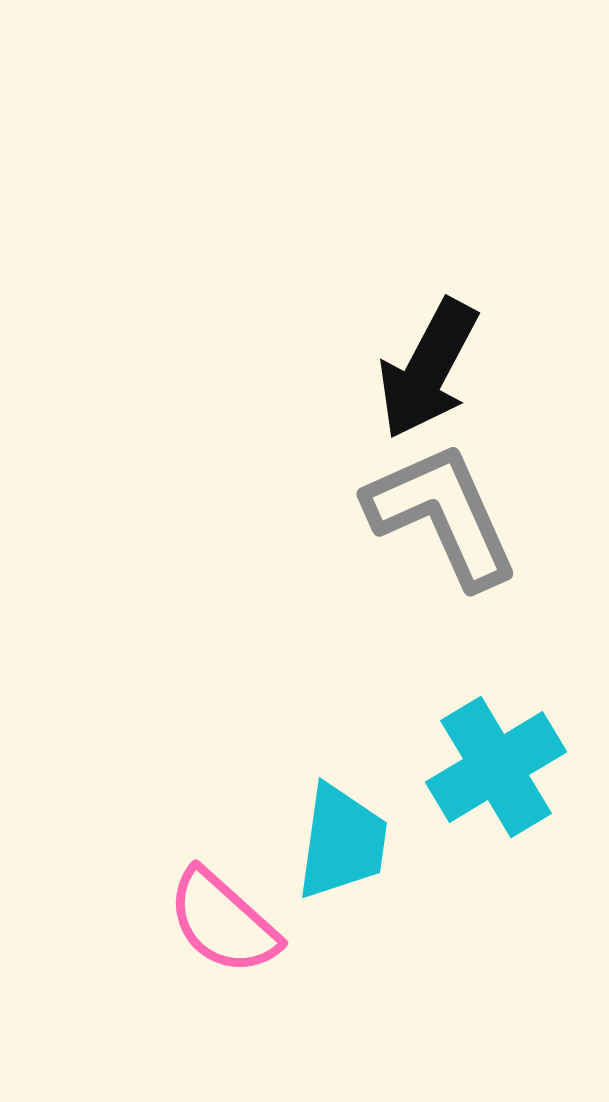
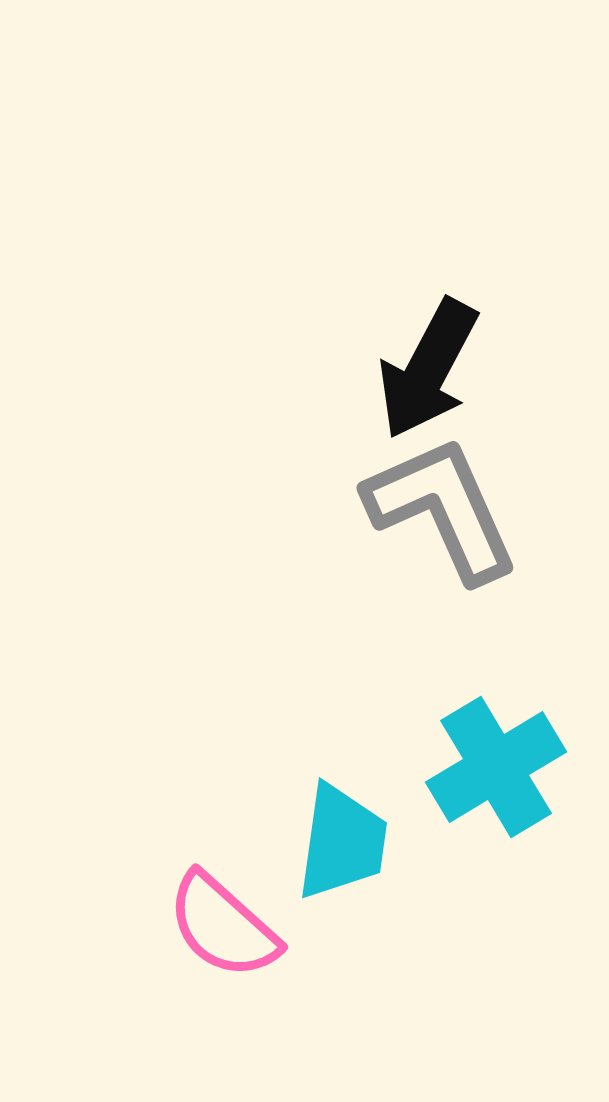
gray L-shape: moved 6 px up
pink semicircle: moved 4 px down
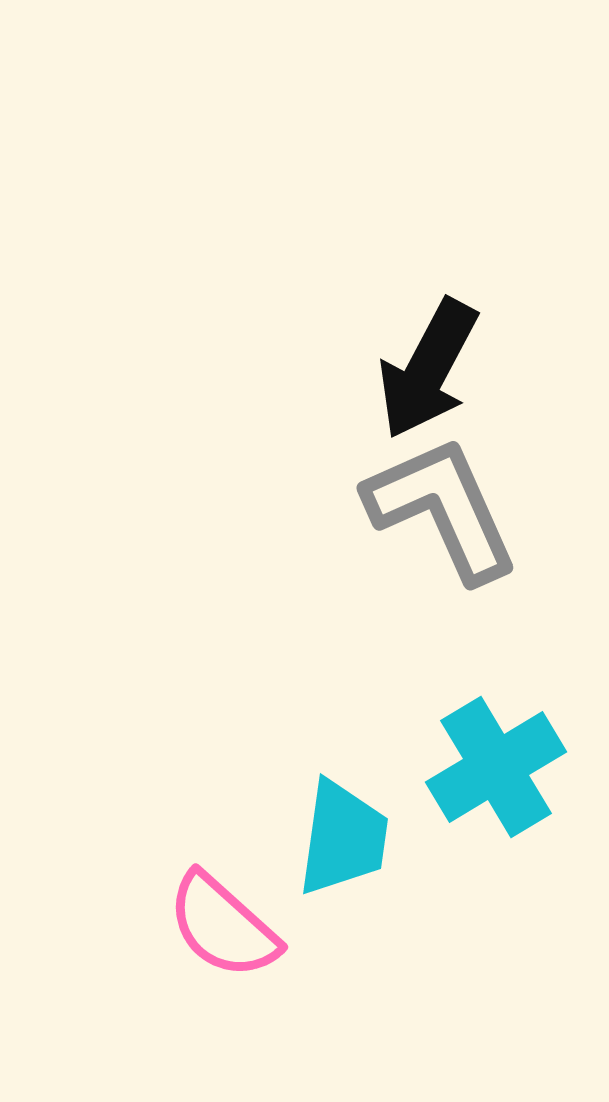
cyan trapezoid: moved 1 px right, 4 px up
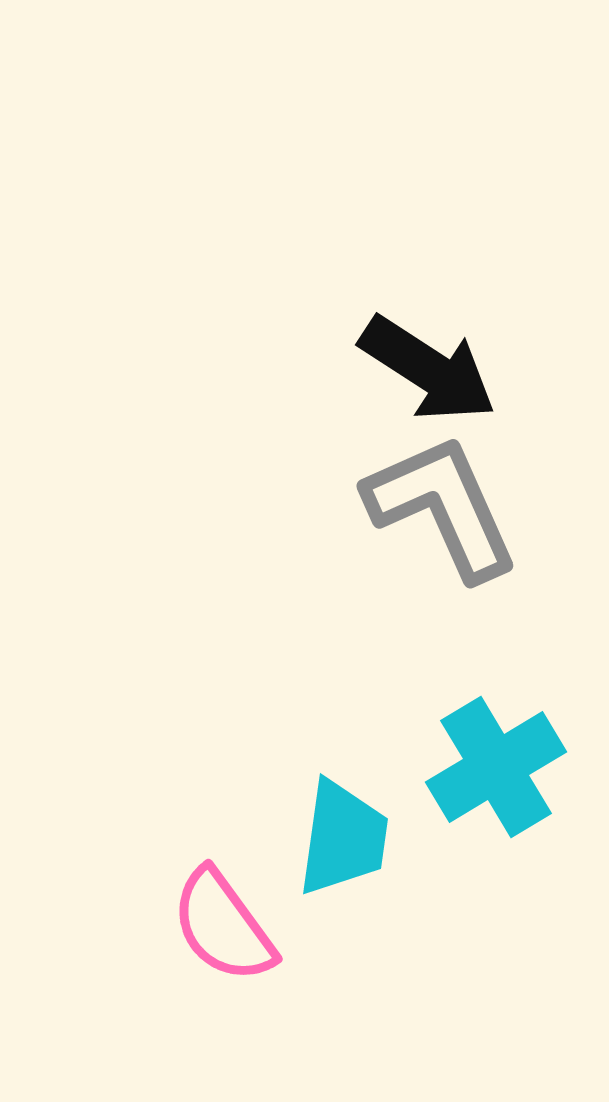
black arrow: rotated 85 degrees counterclockwise
gray L-shape: moved 2 px up
pink semicircle: rotated 12 degrees clockwise
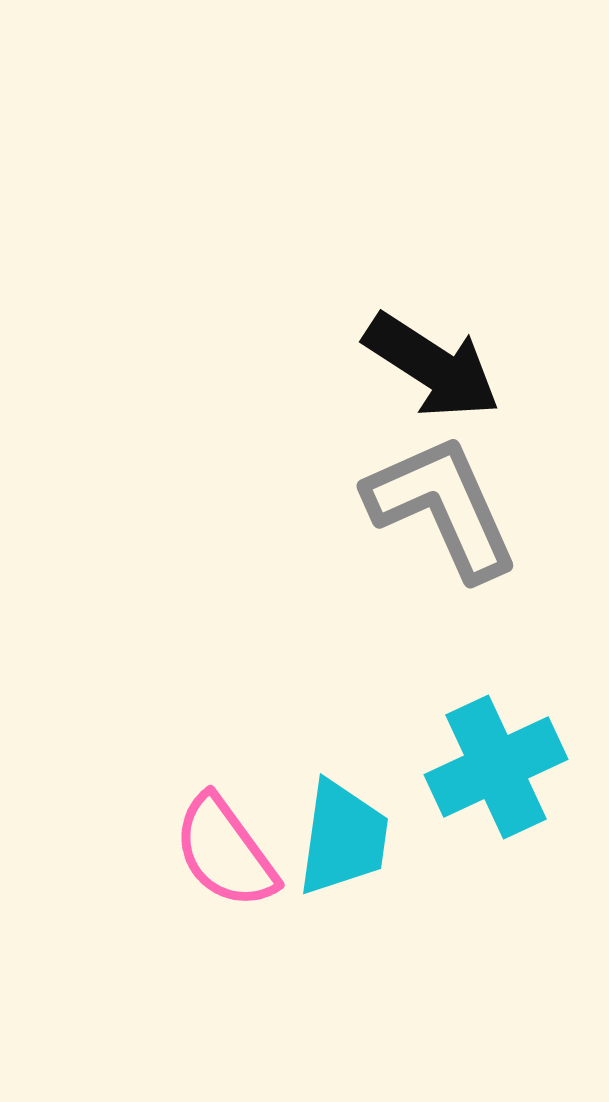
black arrow: moved 4 px right, 3 px up
cyan cross: rotated 6 degrees clockwise
pink semicircle: moved 2 px right, 74 px up
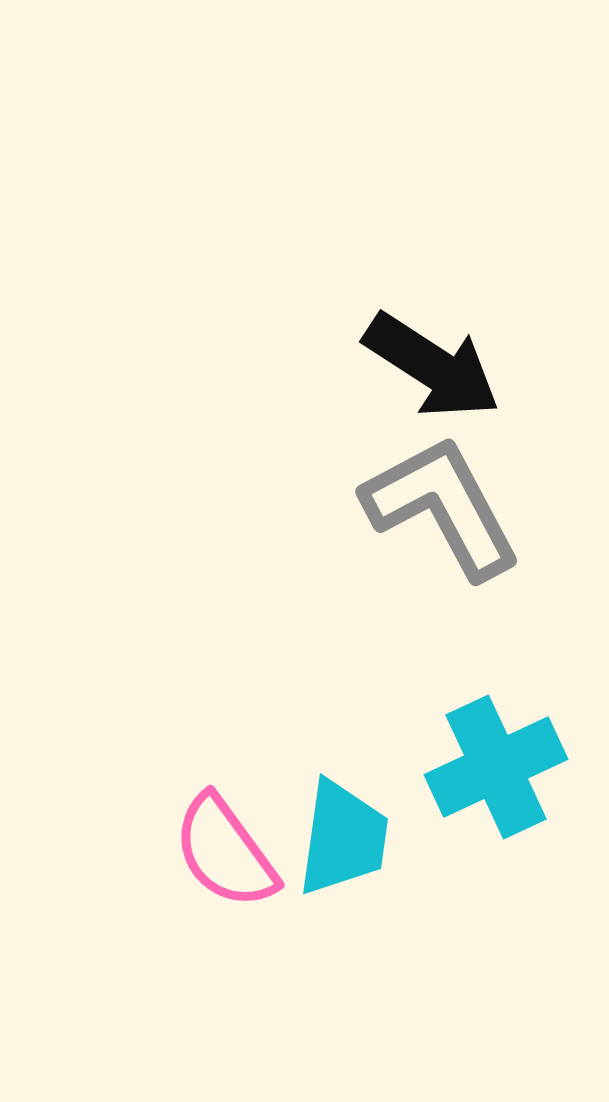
gray L-shape: rotated 4 degrees counterclockwise
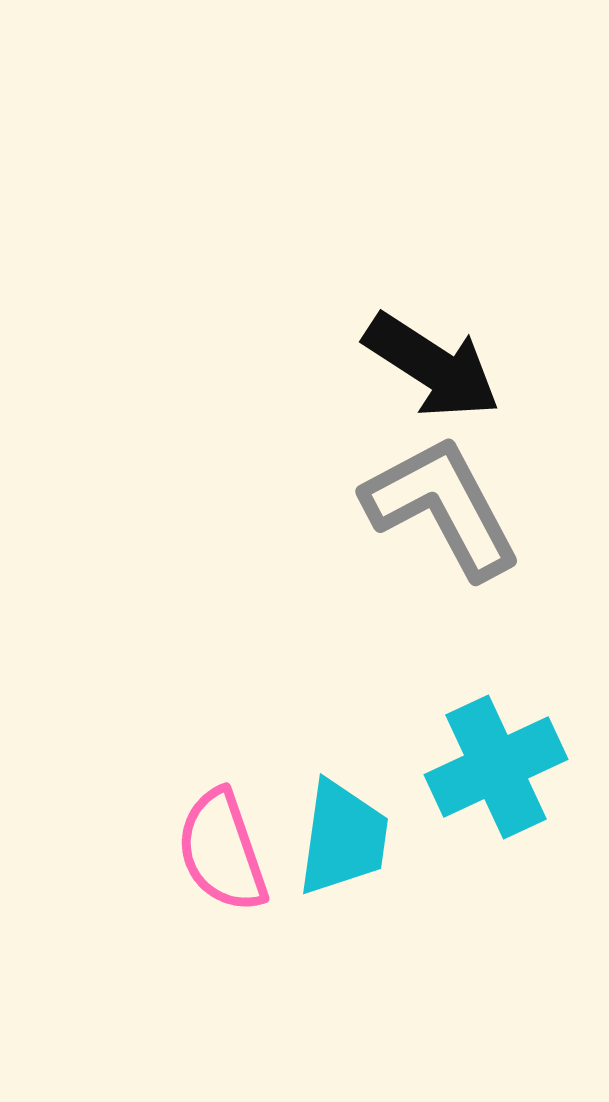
pink semicircle: moved 3 px left, 1 px up; rotated 17 degrees clockwise
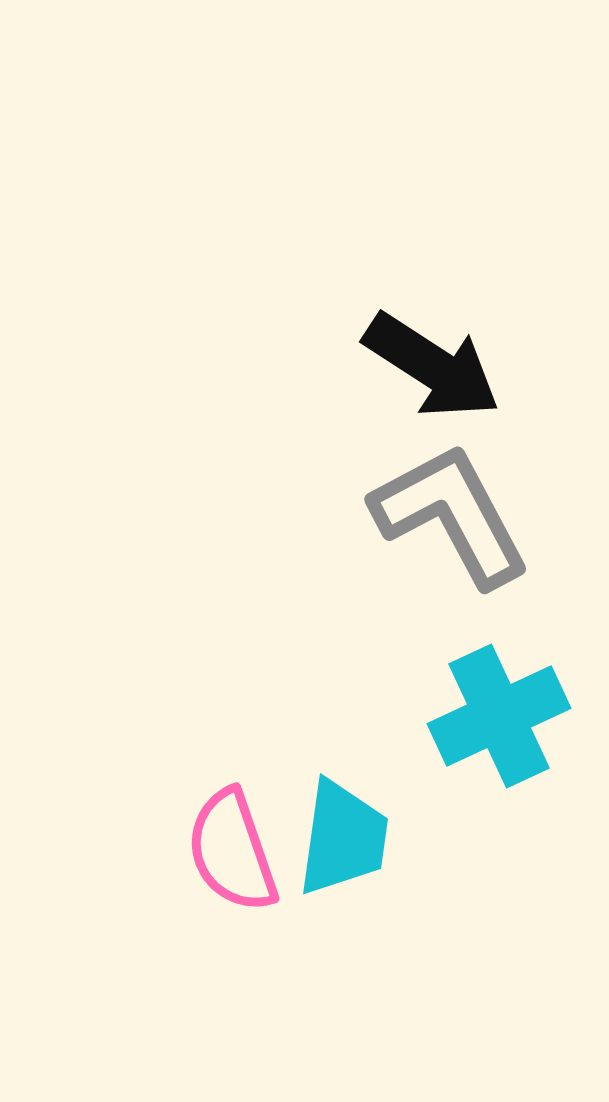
gray L-shape: moved 9 px right, 8 px down
cyan cross: moved 3 px right, 51 px up
pink semicircle: moved 10 px right
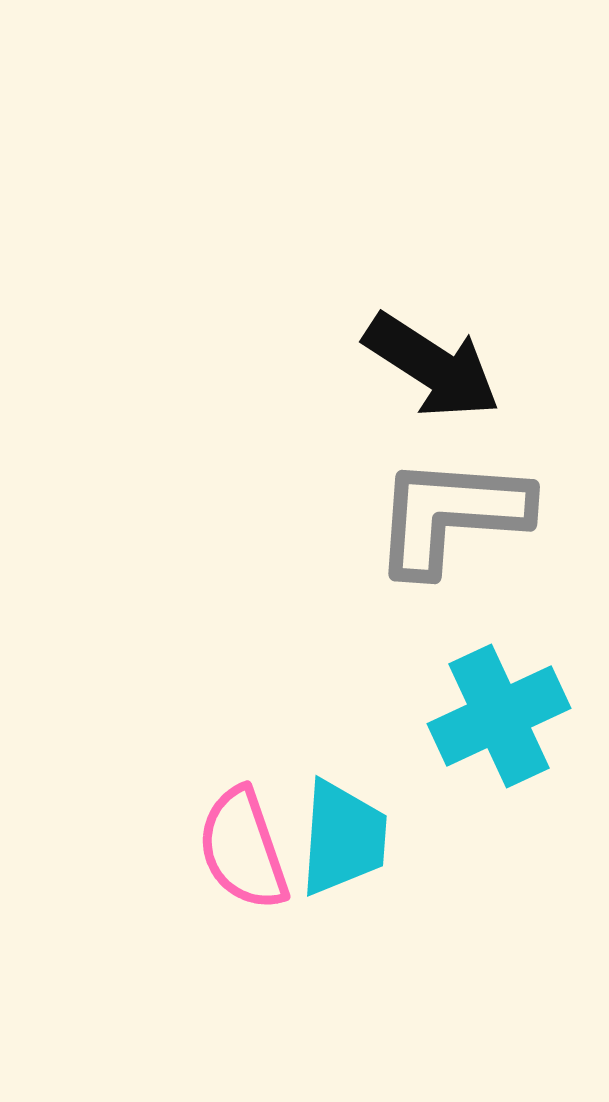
gray L-shape: rotated 58 degrees counterclockwise
cyan trapezoid: rotated 4 degrees counterclockwise
pink semicircle: moved 11 px right, 2 px up
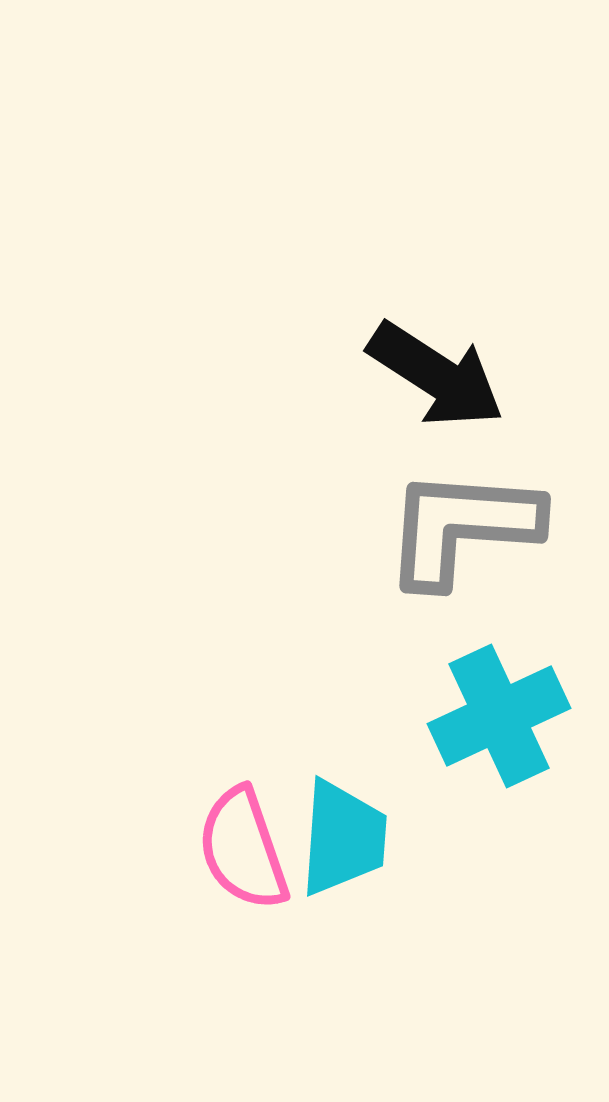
black arrow: moved 4 px right, 9 px down
gray L-shape: moved 11 px right, 12 px down
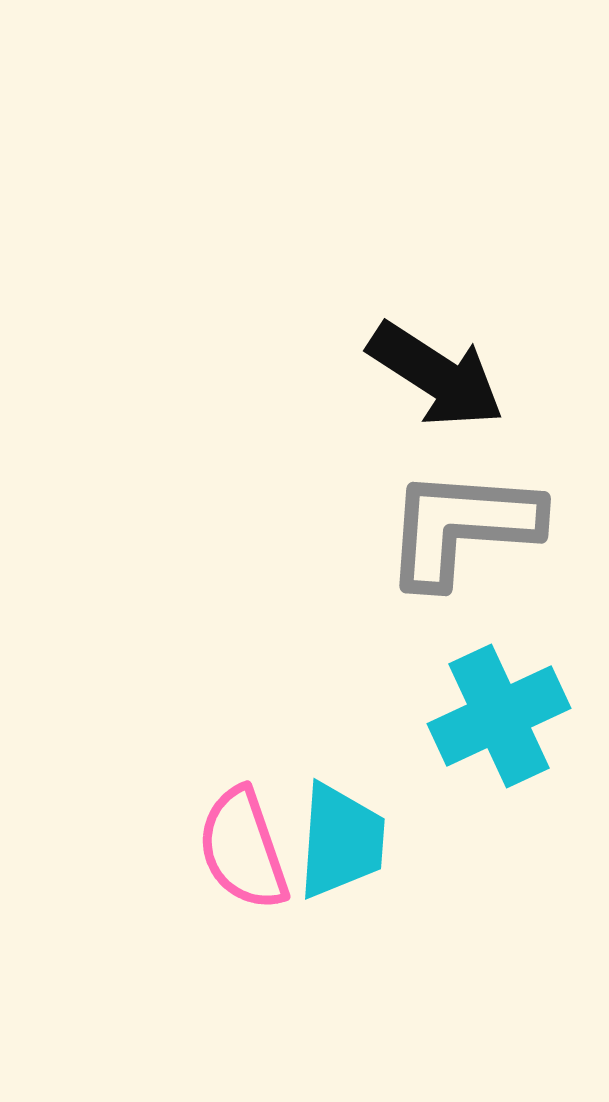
cyan trapezoid: moved 2 px left, 3 px down
